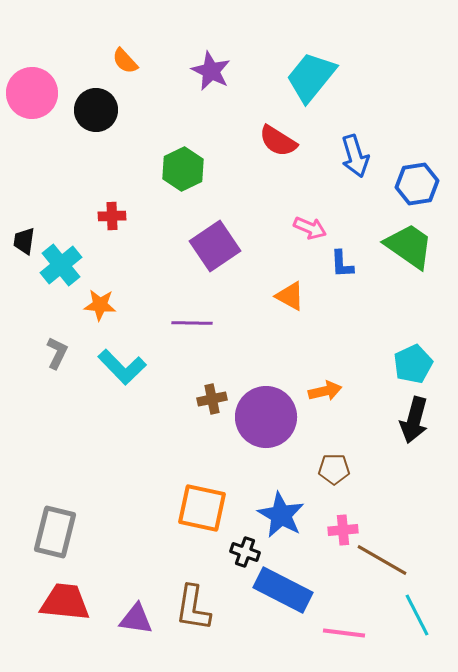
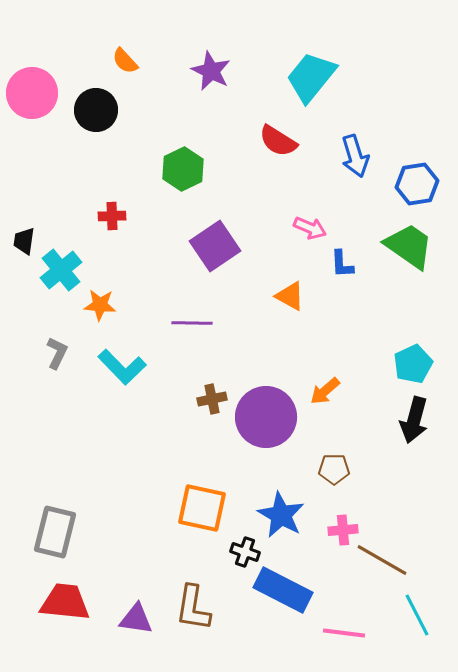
cyan cross: moved 5 px down
orange arrow: rotated 152 degrees clockwise
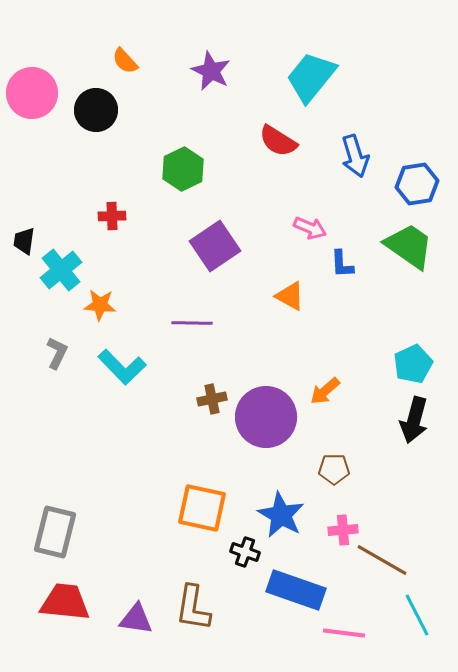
blue rectangle: moved 13 px right; rotated 8 degrees counterclockwise
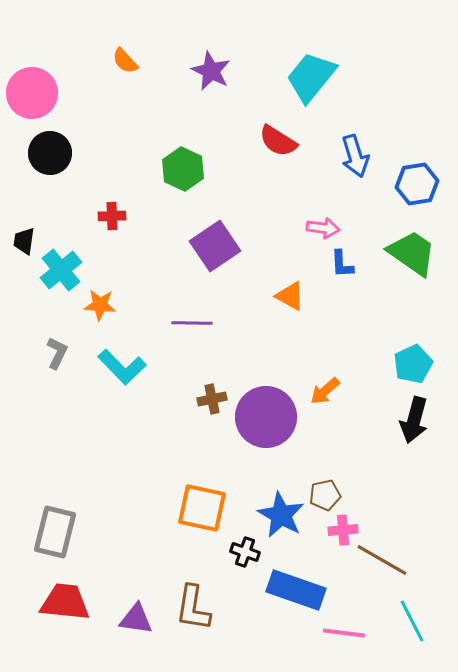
black circle: moved 46 px left, 43 px down
green hexagon: rotated 9 degrees counterclockwise
pink arrow: moved 13 px right; rotated 16 degrees counterclockwise
green trapezoid: moved 3 px right, 7 px down
brown pentagon: moved 9 px left, 26 px down; rotated 12 degrees counterclockwise
cyan line: moved 5 px left, 6 px down
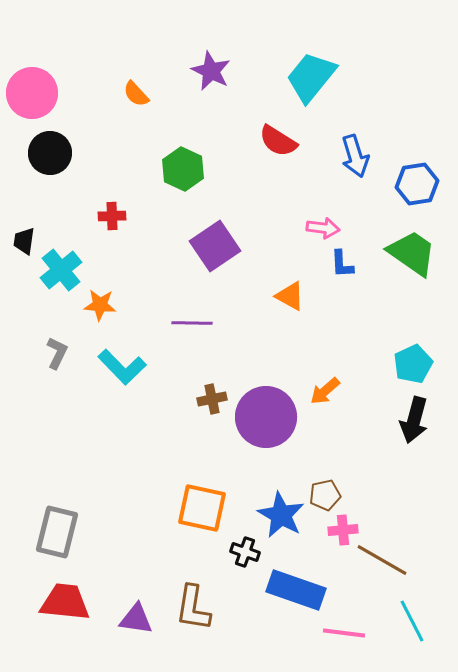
orange semicircle: moved 11 px right, 33 px down
gray rectangle: moved 2 px right
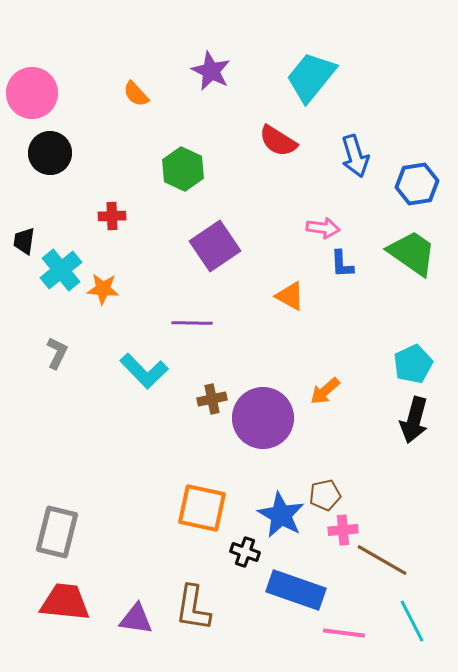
orange star: moved 3 px right, 16 px up
cyan L-shape: moved 22 px right, 4 px down
purple circle: moved 3 px left, 1 px down
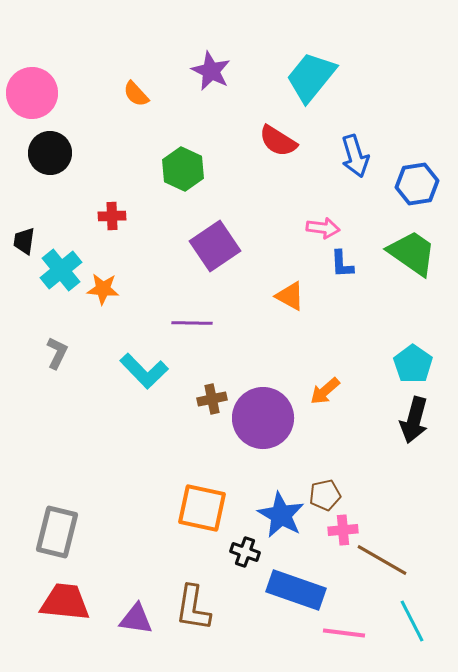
cyan pentagon: rotated 12 degrees counterclockwise
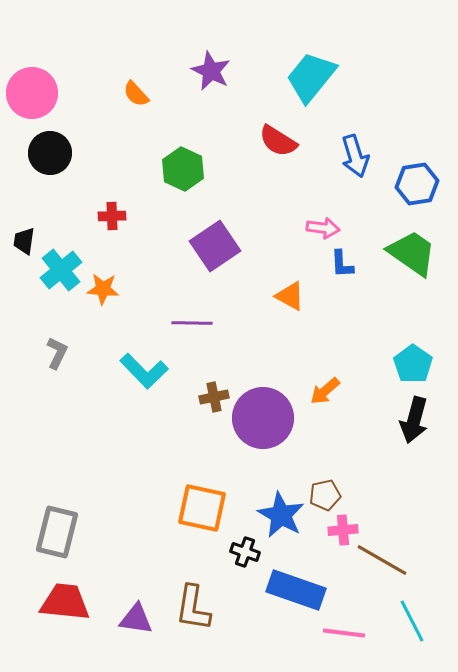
brown cross: moved 2 px right, 2 px up
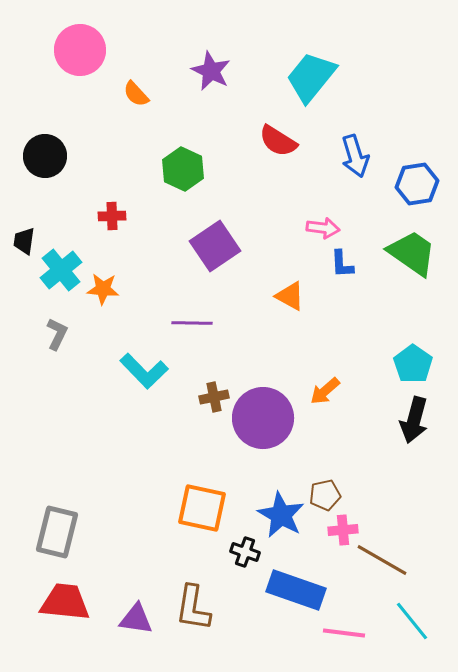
pink circle: moved 48 px right, 43 px up
black circle: moved 5 px left, 3 px down
gray L-shape: moved 19 px up
cyan line: rotated 12 degrees counterclockwise
